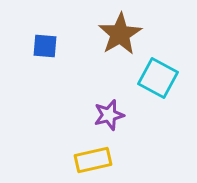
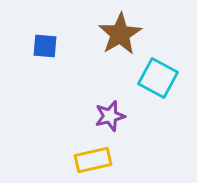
purple star: moved 1 px right, 1 px down
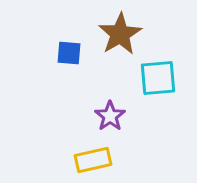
blue square: moved 24 px right, 7 px down
cyan square: rotated 33 degrees counterclockwise
purple star: rotated 20 degrees counterclockwise
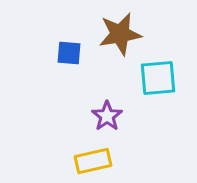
brown star: rotated 21 degrees clockwise
purple star: moved 3 px left
yellow rectangle: moved 1 px down
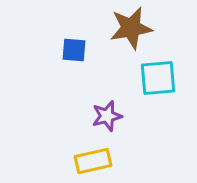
brown star: moved 11 px right, 6 px up
blue square: moved 5 px right, 3 px up
purple star: rotated 20 degrees clockwise
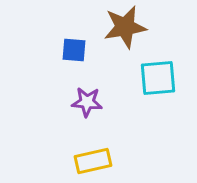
brown star: moved 6 px left, 1 px up
purple star: moved 20 px left, 14 px up; rotated 20 degrees clockwise
